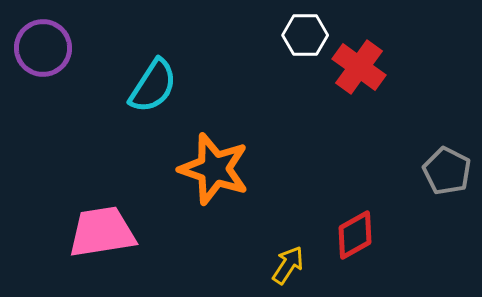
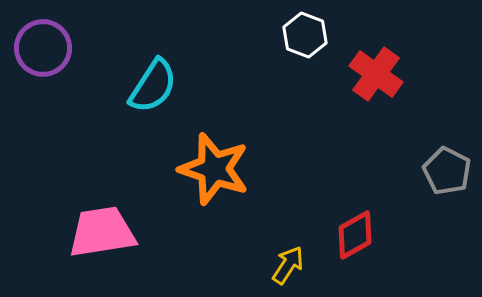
white hexagon: rotated 21 degrees clockwise
red cross: moved 17 px right, 7 px down
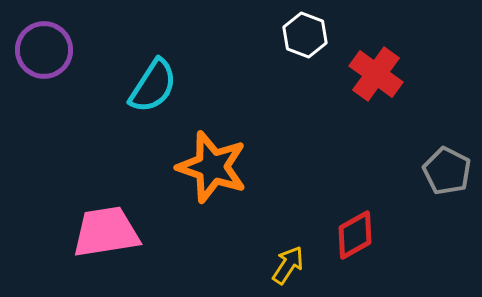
purple circle: moved 1 px right, 2 px down
orange star: moved 2 px left, 2 px up
pink trapezoid: moved 4 px right
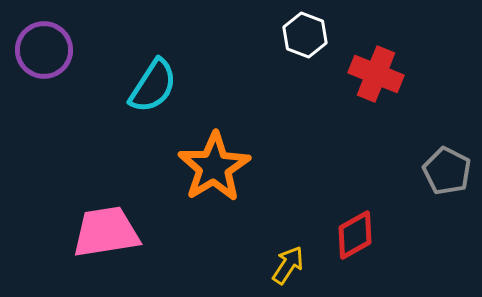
red cross: rotated 14 degrees counterclockwise
orange star: moved 2 px right; rotated 22 degrees clockwise
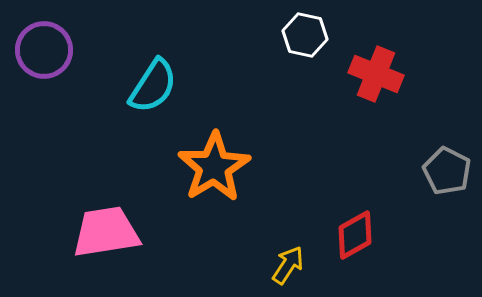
white hexagon: rotated 9 degrees counterclockwise
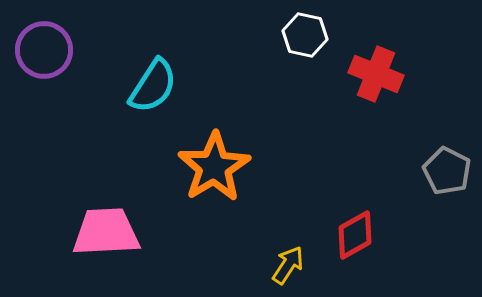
pink trapezoid: rotated 6 degrees clockwise
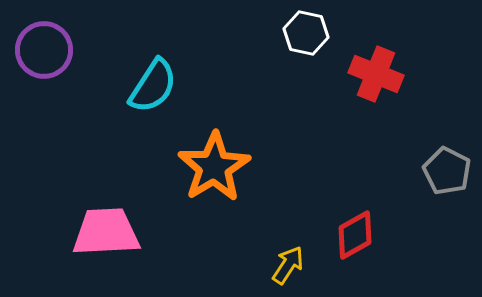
white hexagon: moved 1 px right, 2 px up
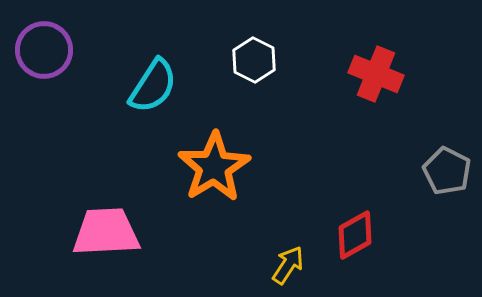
white hexagon: moved 52 px left, 27 px down; rotated 15 degrees clockwise
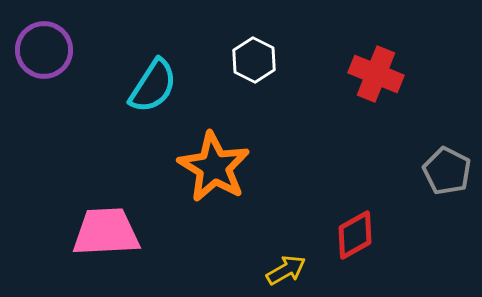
orange star: rotated 10 degrees counterclockwise
yellow arrow: moved 2 px left, 5 px down; rotated 27 degrees clockwise
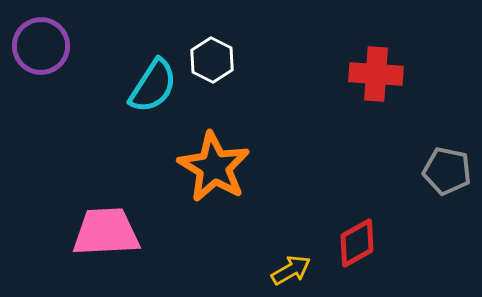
purple circle: moved 3 px left, 4 px up
white hexagon: moved 42 px left
red cross: rotated 18 degrees counterclockwise
gray pentagon: rotated 15 degrees counterclockwise
red diamond: moved 2 px right, 8 px down
yellow arrow: moved 5 px right
